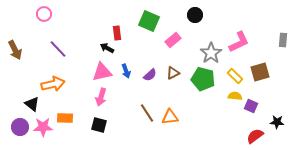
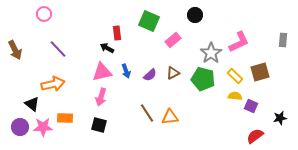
black star: moved 3 px right, 4 px up; rotated 16 degrees counterclockwise
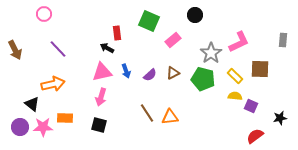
brown square: moved 3 px up; rotated 18 degrees clockwise
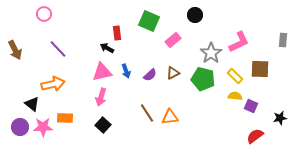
black square: moved 4 px right; rotated 28 degrees clockwise
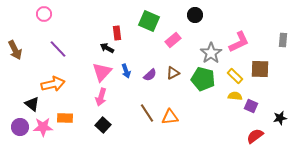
pink triangle: rotated 35 degrees counterclockwise
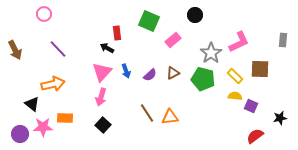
purple circle: moved 7 px down
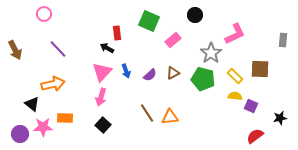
pink L-shape: moved 4 px left, 8 px up
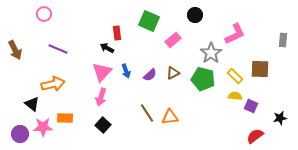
purple line: rotated 24 degrees counterclockwise
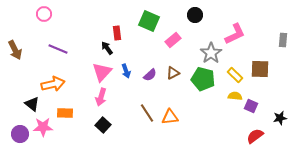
black arrow: rotated 24 degrees clockwise
yellow rectangle: moved 1 px up
orange rectangle: moved 5 px up
